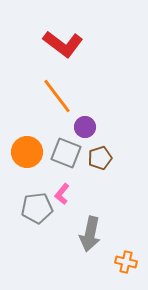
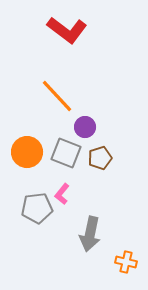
red L-shape: moved 4 px right, 14 px up
orange line: rotated 6 degrees counterclockwise
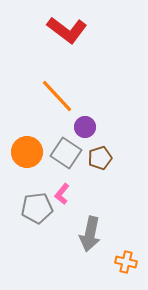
gray square: rotated 12 degrees clockwise
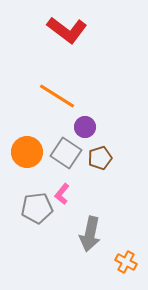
orange line: rotated 15 degrees counterclockwise
orange cross: rotated 15 degrees clockwise
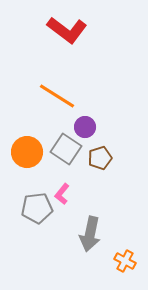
gray square: moved 4 px up
orange cross: moved 1 px left, 1 px up
